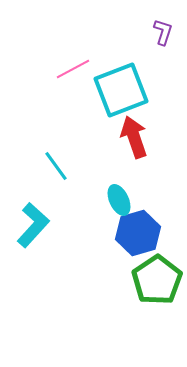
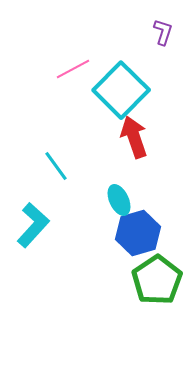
cyan square: rotated 24 degrees counterclockwise
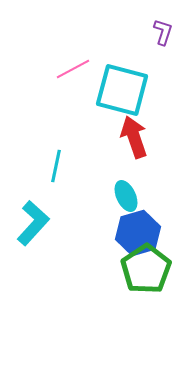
cyan square: moved 1 px right; rotated 30 degrees counterclockwise
cyan line: rotated 48 degrees clockwise
cyan ellipse: moved 7 px right, 4 px up
cyan L-shape: moved 2 px up
green pentagon: moved 11 px left, 11 px up
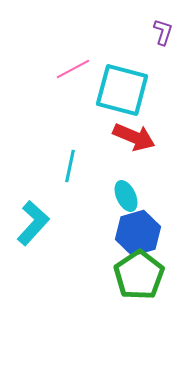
red arrow: rotated 132 degrees clockwise
cyan line: moved 14 px right
green pentagon: moved 7 px left, 6 px down
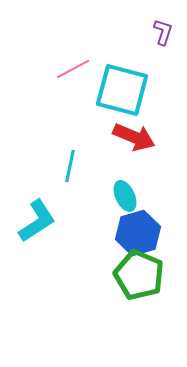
cyan ellipse: moved 1 px left
cyan L-shape: moved 4 px right, 2 px up; rotated 15 degrees clockwise
green pentagon: rotated 15 degrees counterclockwise
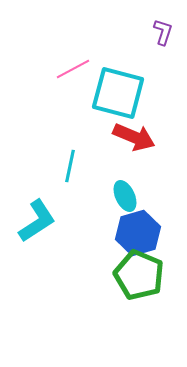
cyan square: moved 4 px left, 3 px down
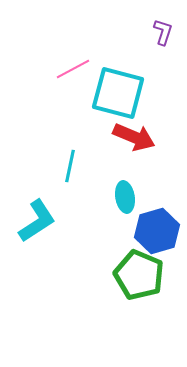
cyan ellipse: moved 1 px down; rotated 16 degrees clockwise
blue hexagon: moved 19 px right, 2 px up
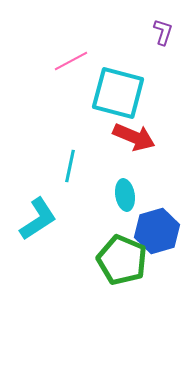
pink line: moved 2 px left, 8 px up
cyan ellipse: moved 2 px up
cyan L-shape: moved 1 px right, 2 px up
green pentagon: moved 17 px left, 15 px up
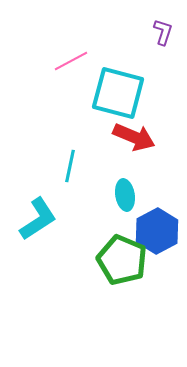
blue hexagon: rotated 12 degrees counterclockwise
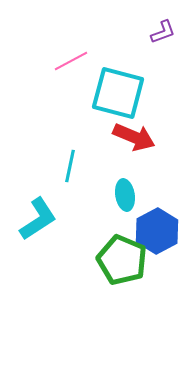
purple L-shape: rotated 52 degrees clockwise
